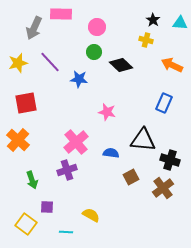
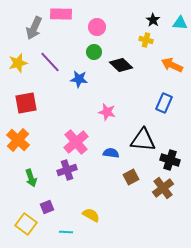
green arrow: moved 1 px left, 2 px up
purple square: rotated 24 degrees counterclockwise
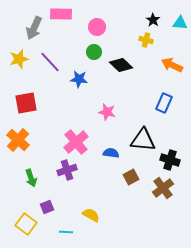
yellow star: moved 1 px right, 4 px up
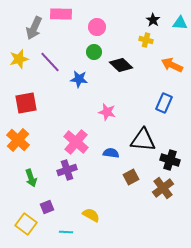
pink cross: rotated 10 degrees counterclockwise
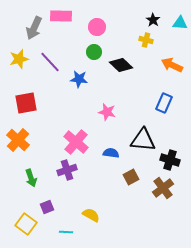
pink rectangle: moved 2 px down
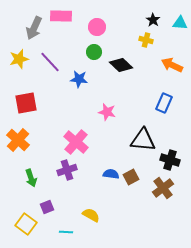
blue semicircle: moved 21 px down
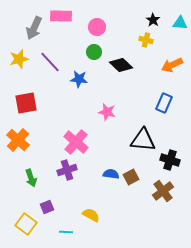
orange arrow: rotated 50 degrees counterclockwise
brown cross: moved 3 px down
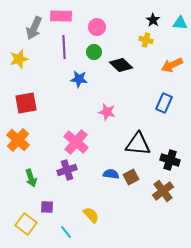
purple line: moved 14 px right, 15 px up; rotated 40 degrees clockwise
black triangle: moved 5 px left, 4 px down
purple square: rotated 24 degrees clockwise
yellow semicircle: rotated 18 degrees clockwise
cyan line: rotated 48 degrees clockwise
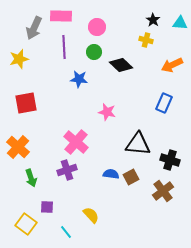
orange cross: moved 7 px down
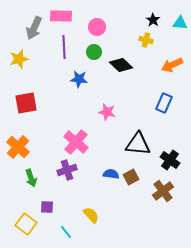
black cross: rotated 18 degrees clockwise
